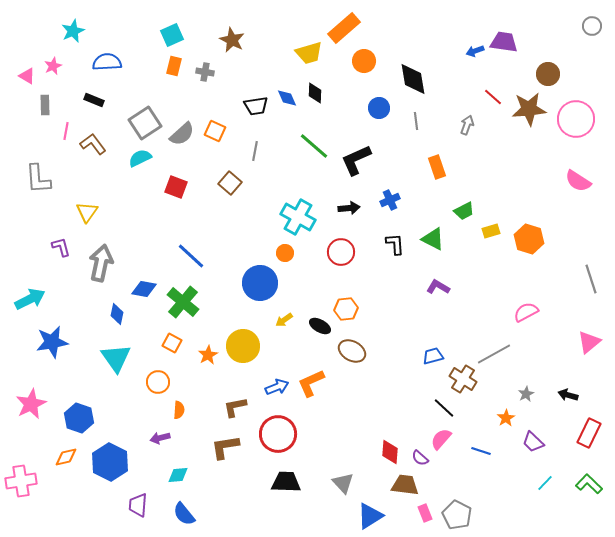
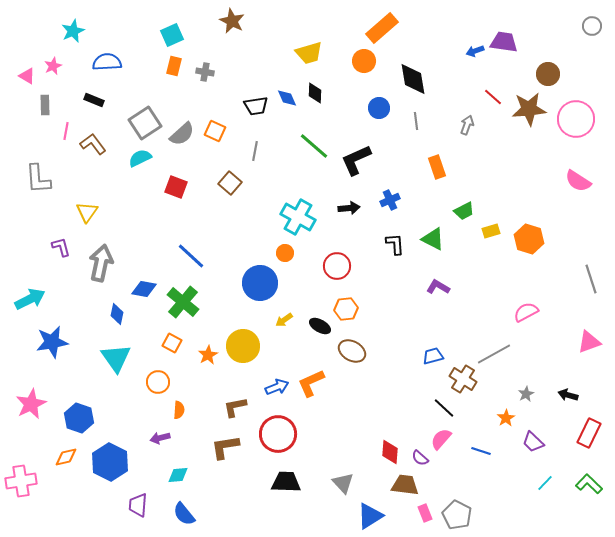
orange rectangle at (344, 28): moved 38 px right
brown star at (232, 40): moved 19 px up
red circle at (341, 252): moved 4 px left, 14 px down
pink triangle at (589, 342): rotated 20 degrees clockwise
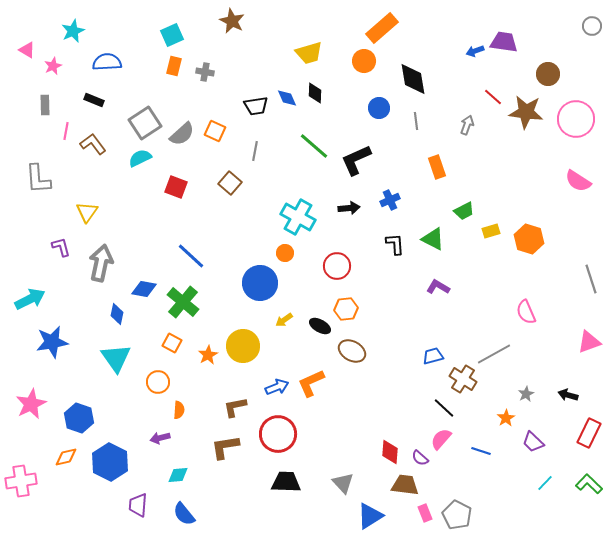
pink triangle at (27, 76): moved 26 px up
brown star at (529, 109): moved 3 px left, 3 px down; rotated 12 degrees clockwise
pink semicircle at (526, 312): rotated 85 degrees counterclockwise
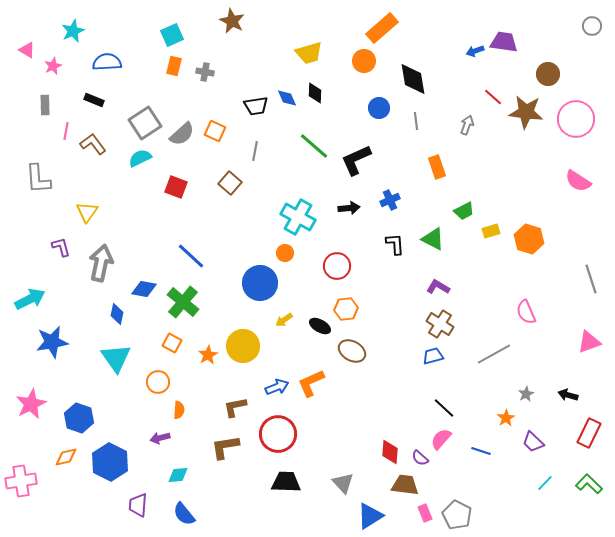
brown cross at (463, 379): moved 23 px left, 55 px up
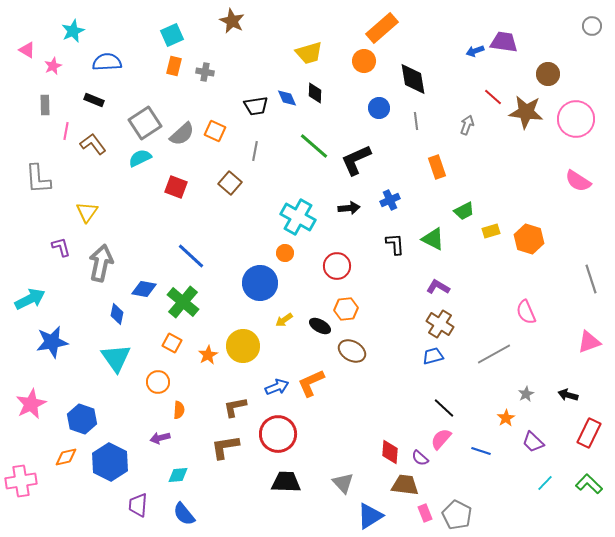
blue hexagon at (79, 418): moved 3 px right, 1 px down
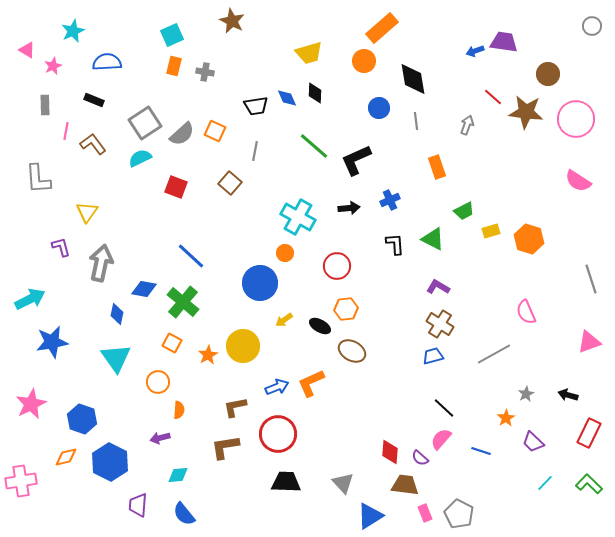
gray pentagon at (457, 515): moved 2 px right, 1 px up
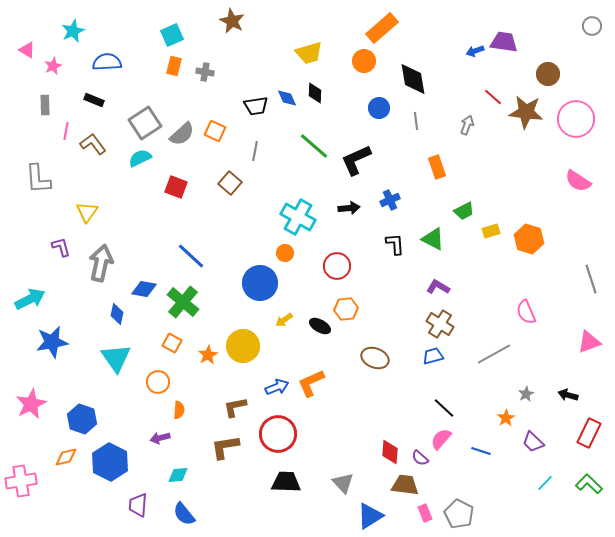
brown ellipse at (352, 351): moved 23 px right, 7 px down; rotated 8 degrees counterclockwise
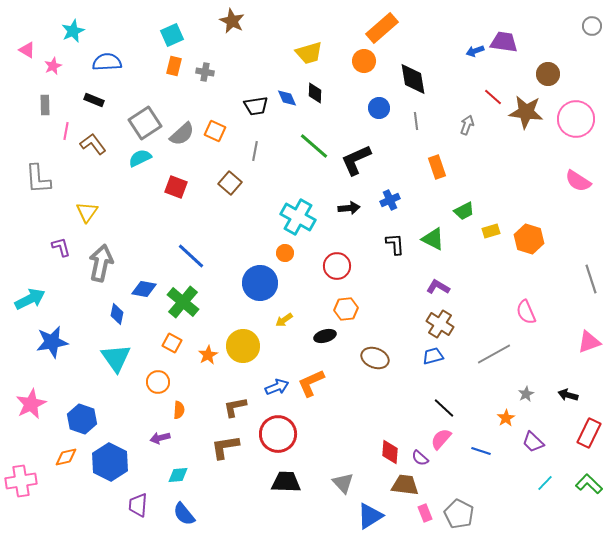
black ellipse at (320, 326): moved 5 px right, 10 px down; rotated 45 degrees counterclockwise
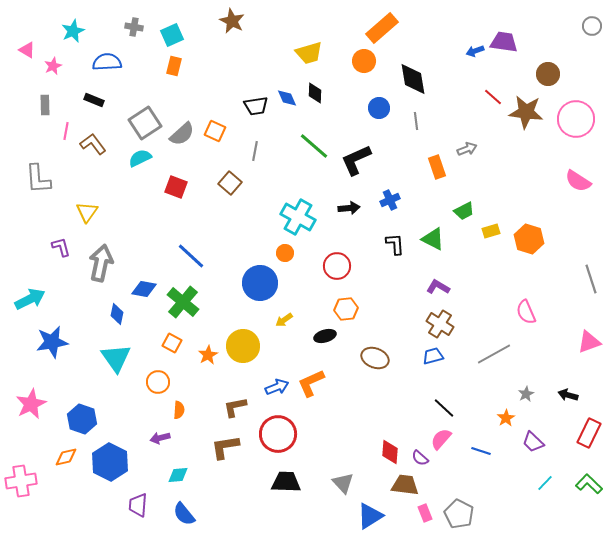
gray cross at (205, 72): moved 71 px left, 45 px up
gray arrow at (467, 125): moved 24 px down; rotated 48 degrees clockwise
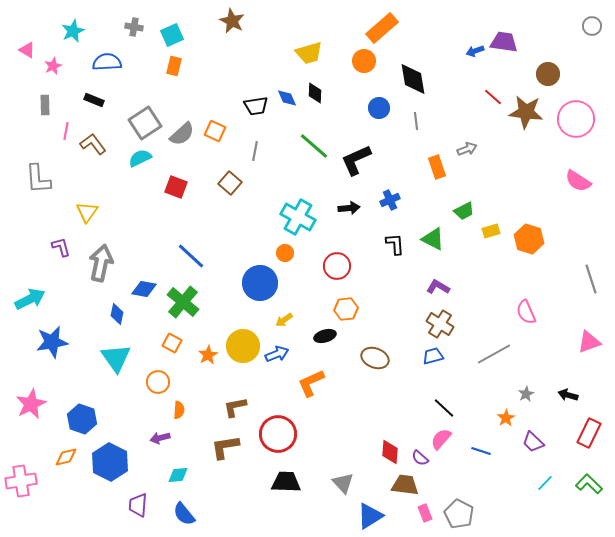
blue arrow at (277, 387): moved 33 px up
